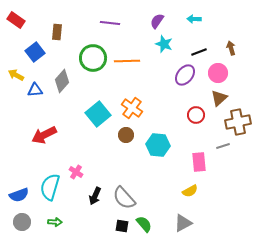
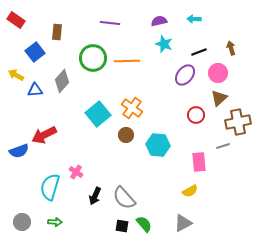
purple semicircle: moved 2 px right; rotated 42 degrees clockwise
blue semicircle: moved 44 px up
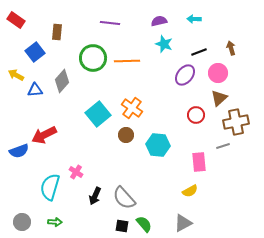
brown cross: moved 2 px left
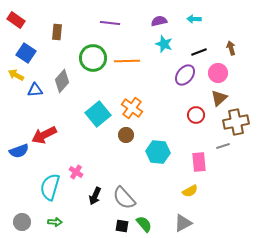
blue square: moved 9 px left, 1 px down; rotated 18 degrees counterclockwise
cyan hexagon: moved 7 px down
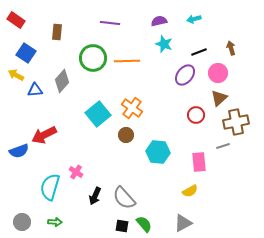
cyan arrow: rotated 16 degrees counterclockwise
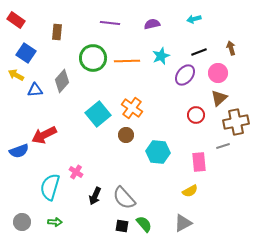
purple semicircle: moved 7 px left, 3 px down
cyan star: moved 3 px left, 12 px down; rotated 30 degrees clockwise
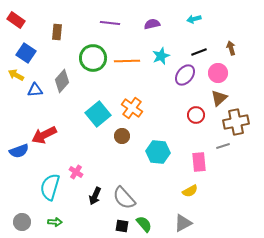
brown circle: moved 4 px left, 1 px down
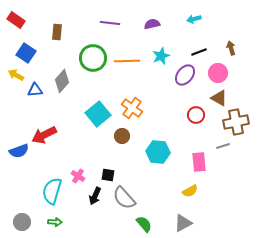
brown triangle: rotated 48 degrees counterclockwise
pink cross: moved 2 px right, 4 px down
cyan semicircle: moved 2 px right, 4 px down
black square: moved 14 px left, 51 px up
